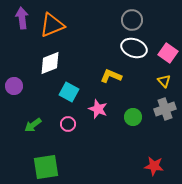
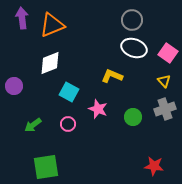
yellow L-shape: moved 1 px right
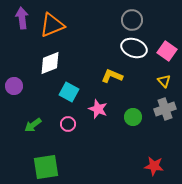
pink square: moved 1 px left, 2 px up
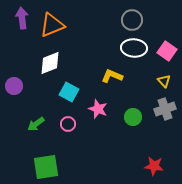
white ellipse: rotated 15 degrees counterclockwise
green arrow: moved 3 px right, 1 px up
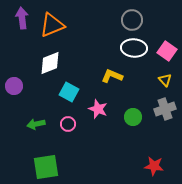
yellow triangle: moved 1 px right, 1 px up
green arrow: rotated 24 degrees clockwise
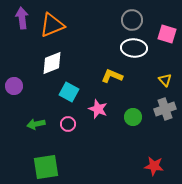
pink square: moved 17 px up; rotated 18 degrees counterclockwise
white diamond: moved 2 px right
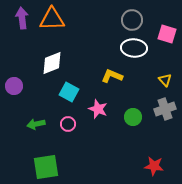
orange triangle: moved 6 px up; rotated 20 degrees clockwise
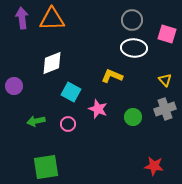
cyan square: moved 2 px right
green arrow: moved 3 px up
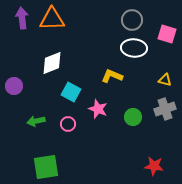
yellow triangle: rotated 32 degrees counterclockwise
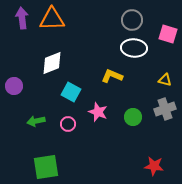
pink square: moved 1 px right
pink star: moved 3 px down
